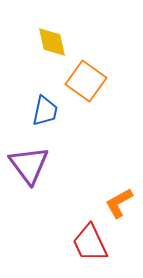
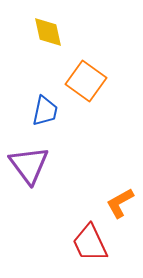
yellow diamond: moved 4 px left, 10 px up
orange L-shape: moved 1 px right
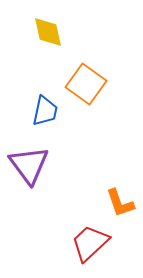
orange square: moved 3 px down
orange L-shape: rotated 80 degrees counterclockwise
red trapezoid: rotated 72 degrees clockwise
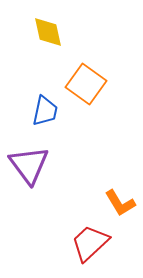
orange L-shape: rotated 12 degrees counterclockwise
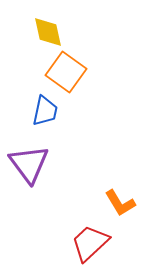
orange square: moved 20 px left, 12 px up
purple triangle: moved 1 px up
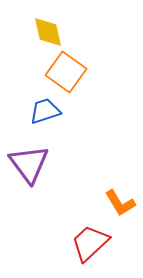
blue trapezoid: rotated 120 degrees counterclockwise
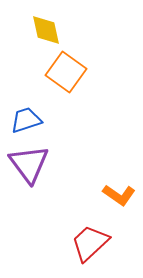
yellow diamond: moved 2 px left, 2 px up
blue trapezoid: moved 19 px left, 9 px down
orange L-shape: moved 1 px left, 8 px up; rotated 24 degrees counterclockwise
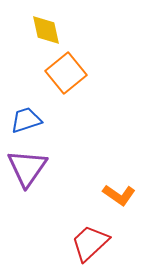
orange square: moved 1 px down; rotated 15 degrees clockwise
purple triangle: moved 2 px left, 4 px down; rotated 12 degrees clockwise
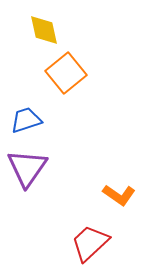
yellow diamond: moved 2 px left
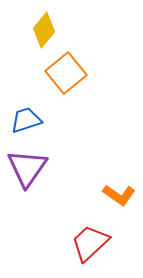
yellow diamond: rotated 52 degrees clockwise
